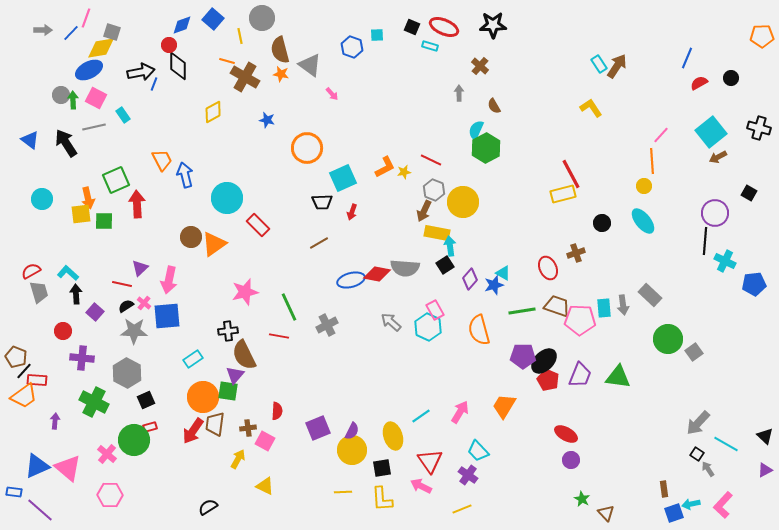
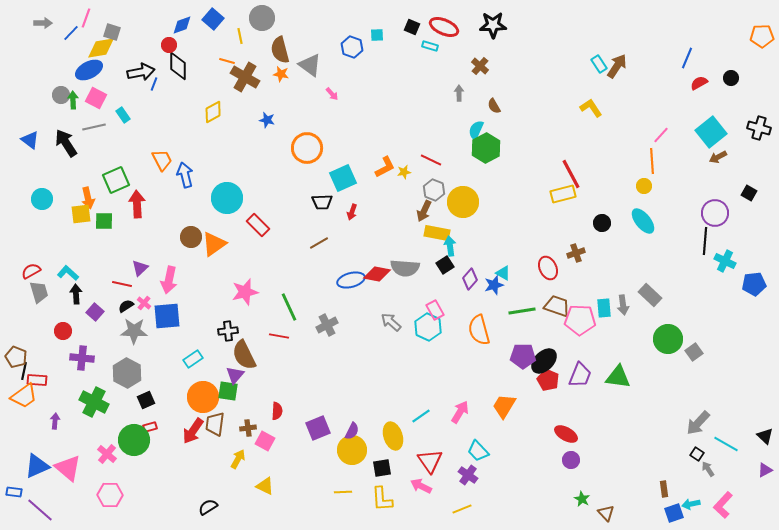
gray arrow at (43, 30): moved 7 px up
black line at (24, 371): rotated 30 degrees counterclockwise
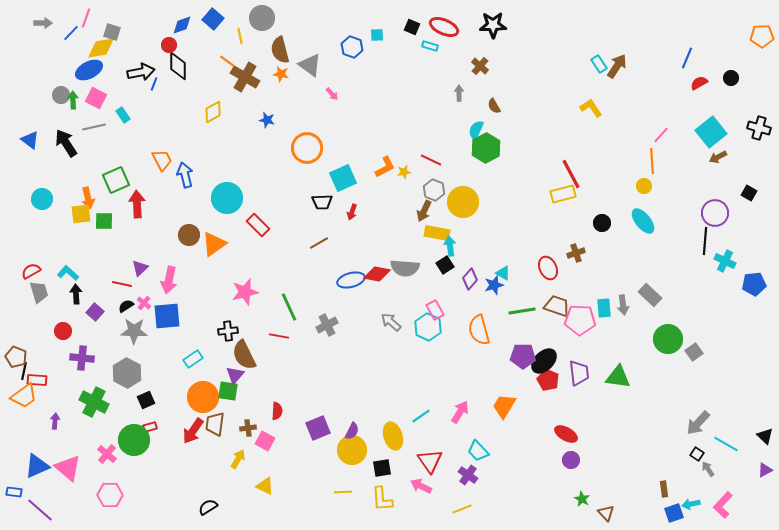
orange line at (227, 61): rotated 21 degrees clockwise
brown circle at (191, 237): moved 2 px left, 2 px up
purple trapezoid at (580, 375): moved 1 px left, 2 px up; rotated 28 degrees counterclockwise
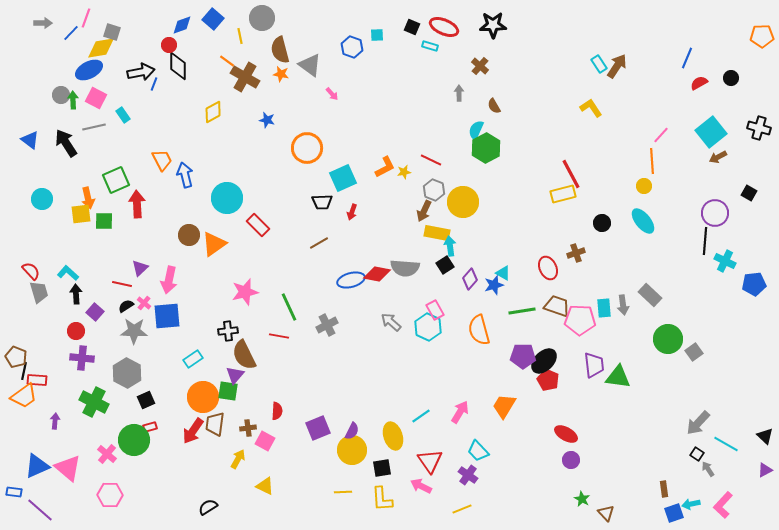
red semicircle at (31, 271): rotated 78 degrees clockwise
red circle at (63, 331): moved 13 px right
purple trapezoid at (579, 373): moved 15 px right, 8 px up
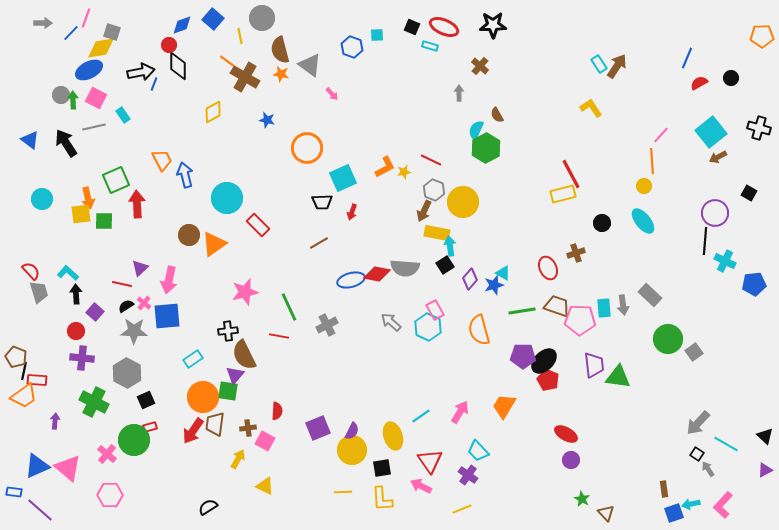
brown semicircle at (494, 106): moved 3 px right, 9 px down
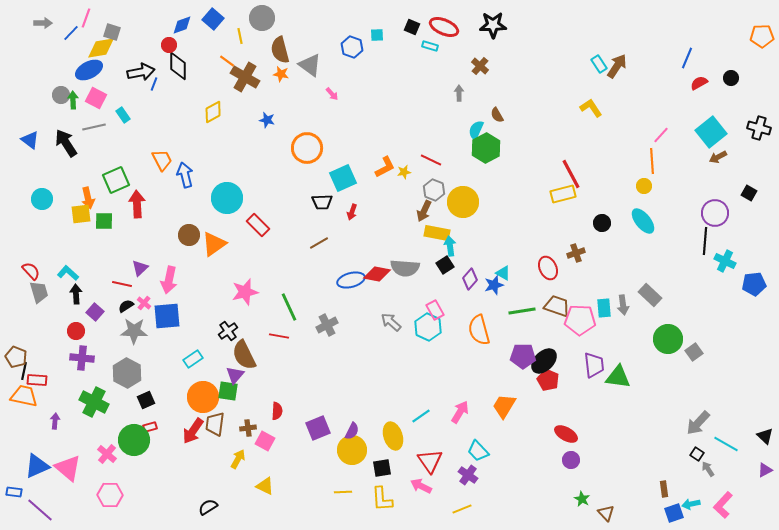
black cross at (228, 331): rotated 30 degrees counterclockwise
orange trapezoid at (24, 396): rotated 132 degrees counterclockwise
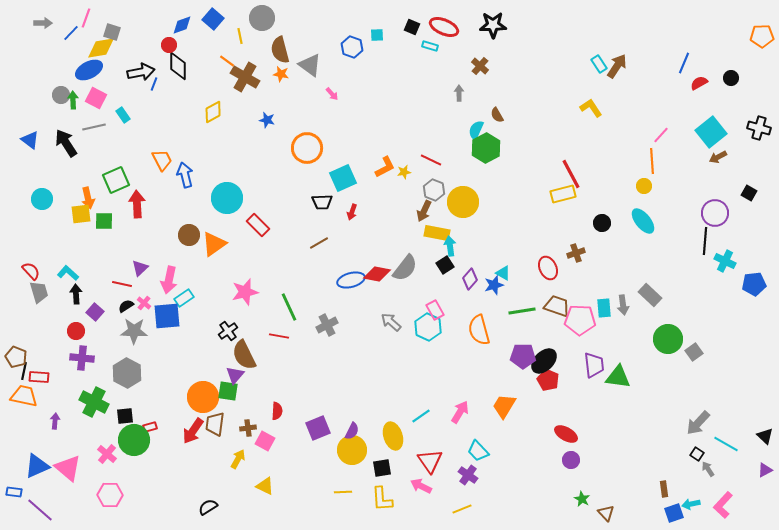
blue line at (687, 58): moved 3 px left, 5 px down
gray semicircle at (405, 268): rotated 56 degrees counterclockwise
cyan rectangle at (193, 359): moved 9 px left, 61 px up
red rectangle at (37, 380): moved 2 px right, 3 px up
black square at (146, 400): moved 21 px left, 16 px down; rotated 18 degrees clockwise
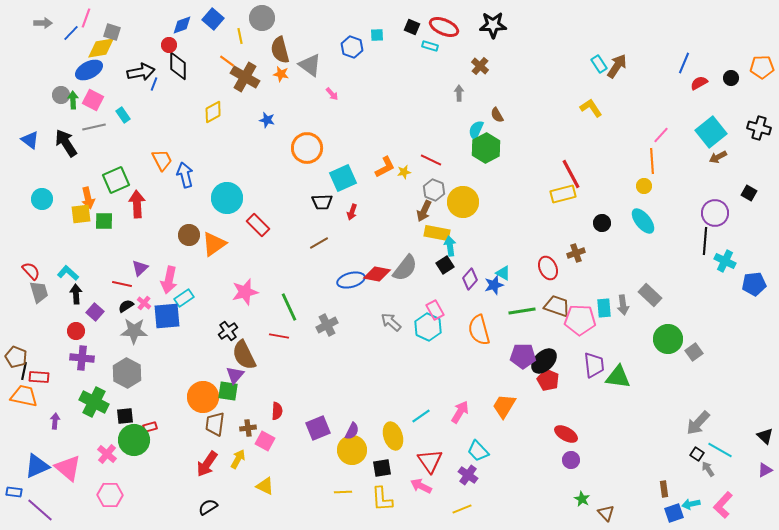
orange pentagon at (762, 36): moved 31 px down
pink square at (96, 98): moved 3 px left, 2 px down
red arrow at (193, 431): moved 14 px right, 33 px down
cyan line at (726, 444): moved 6 px left, 6 px down
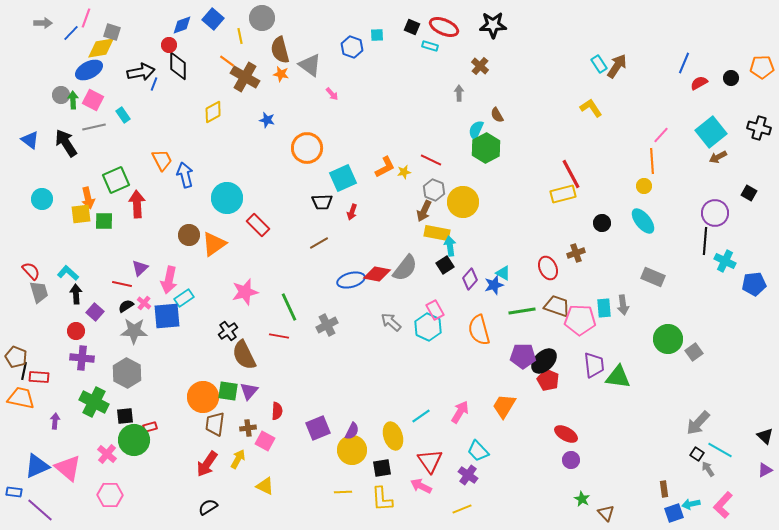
gray rectangle at (650, 295): moved 3 px right, 18 px up; rotated 20 degrees counterclockwise
purple triangle at (235, 375): moved 14 px right, 16 px down
orange trapezoid at (24, 396): moved 3 px left, 2 px down
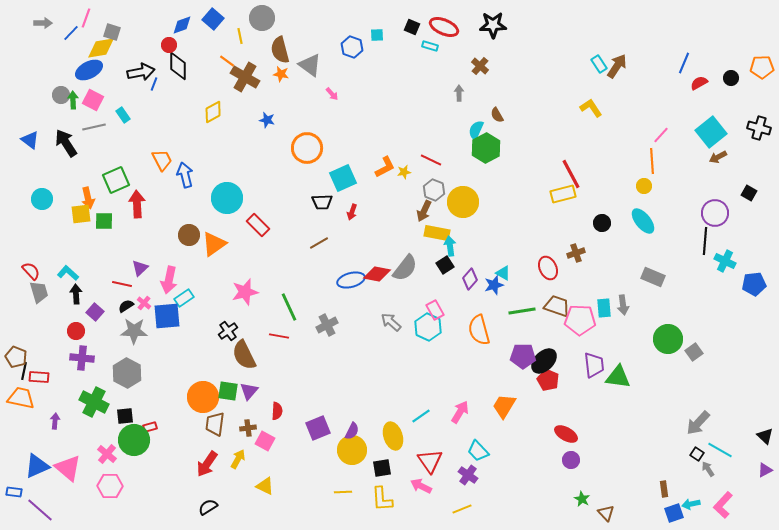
pink hexagon at (110, 495): moved 9 px up
